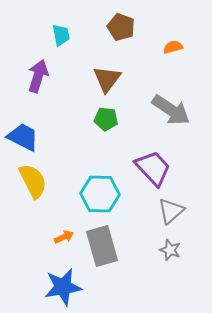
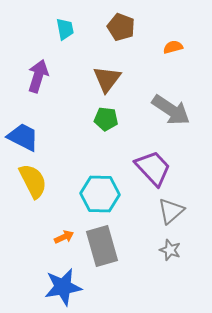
cyan trapezoid: moved 4 px right, 6 px up
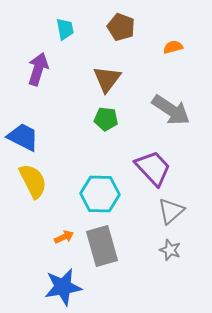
purple arrow: moved 7 px up
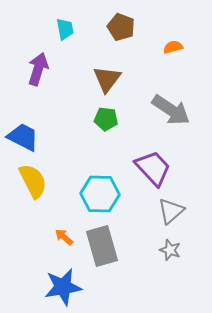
orange arrow: rotated 114 degrees counterclockwise
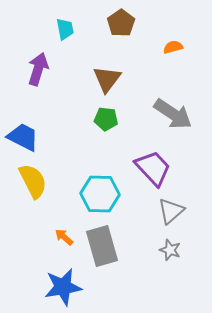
brown pentagon: moved 4 px up; rotated 16 degrees clockwise
gray arrow: moved 2 px right, 4 px down
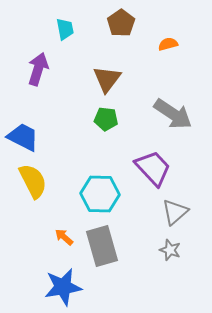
orange semicircle: moved 5 px left, 3 px up
gray triangle: moved 4 px right, 1 px down
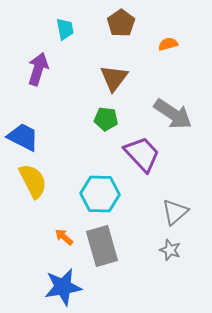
brown triangle: moved 7 px right, 1 px up
purple trapezoid: moved 11 px left, 14 px up
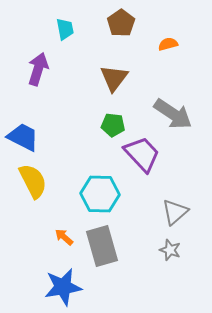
green pentagon: moved 7 px right, 6 px down
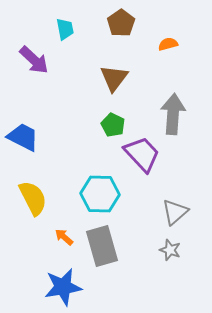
purple arrow: moved 4 px left, 9 px up; rotated 116 degrees clockwise
gray arrow: rotated 120 degrees counterclockwise
green pentagon: rotated 20 degrees clockwise
yellow semicircle: moved 17 px down
